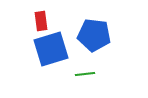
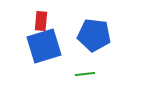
red rectangle: rotated 12 degrees clockwise
blue square: moved 7 px left, 3 px up
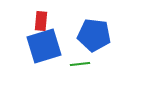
green line: moved 5 px left, 10 px up
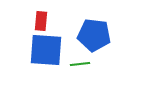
blue square: moved 2 px right, 4 px down; rotated 21 degrees clockwise
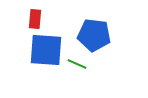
red rectangle: moved 6 px left, 2 px up
green line: moved 3 px left; rotated 30 degrees clockwise
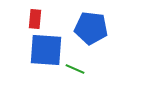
blue pentagon: moved 3 px left, 7 px up
green line: moved 2 px left, 5 px down
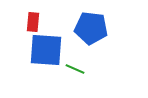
red rectangle: moved 2 px left, 3 px down
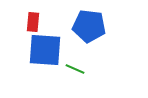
blue pentagon: moved 2 px left, 2 px up
blue square: moved 1 px left
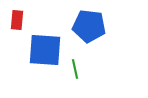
red rectangle: moved 16 px left, 2 px up
green line: rotated 54 degrees clockwise
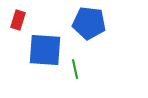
red rectangle: moved 1 px right; rotated 12 degrees clockwise
blue pentagon: moved 3 px up
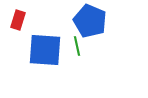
blue pentagon: moved 1 px right, 2 px up; rotated 16 degrees clockwise
green line: moved 2 px right, 23 px up
